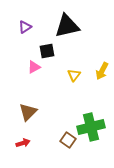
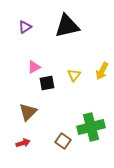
black square: moved 32 px down
brown square: moved 5 px left, 1 px down
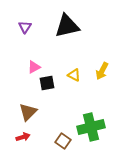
purple triangle: rotated 24 degrees counterclockwise
yellow triangle: rotated 40 degrees counterclockwise
red arrow: moved 6 px up
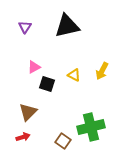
black square: moved 1 px down; rotated 28 degrees clockwise
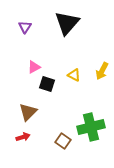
black triangle: moved 3 px up; rotated 36 degrees counterclockwise
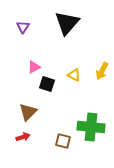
purple triangle: moved 2 px left
green cross: rotated 20 degrees clockwise
brown square: rotated 21 degrees counterclockwise
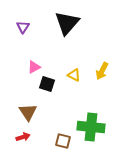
brown triangle: rotated 18 degrees counterclockwise
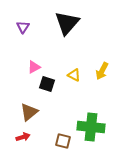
brown triangle: moved 1 px right; rotated 24 degrees clockwise
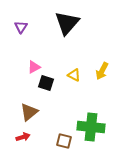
purple triangle: moved 2 px left
black square: moved 1 px left, 1 px up
brown square: moved 1 px right
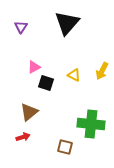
green cross: moved 3 px up
brown square: moved 1 px right, 6 px down
